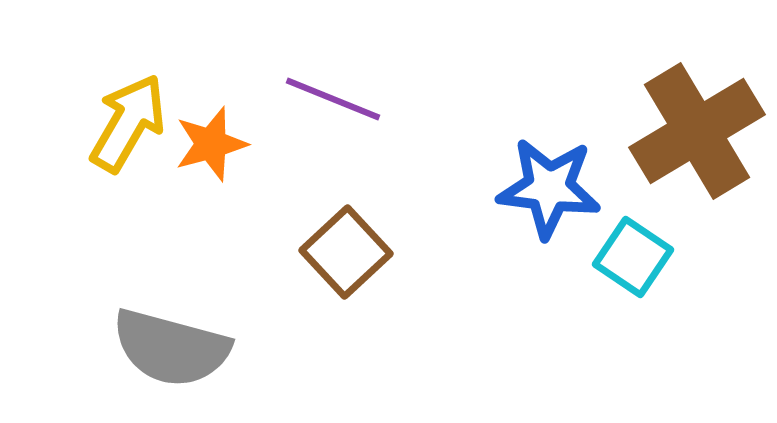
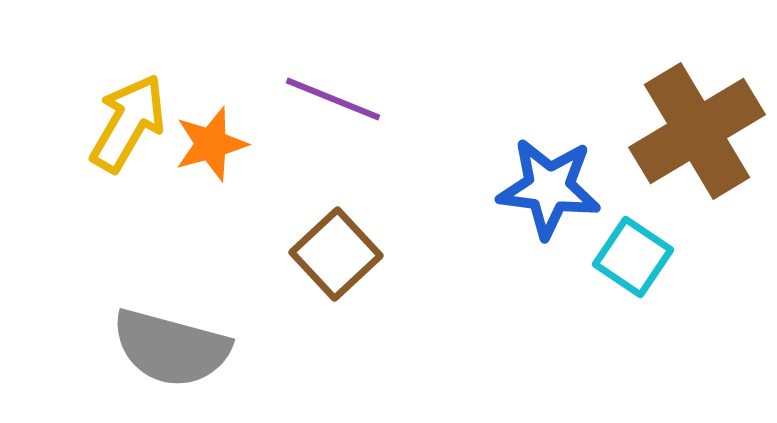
brown square: moved 10 px left, 2 px down
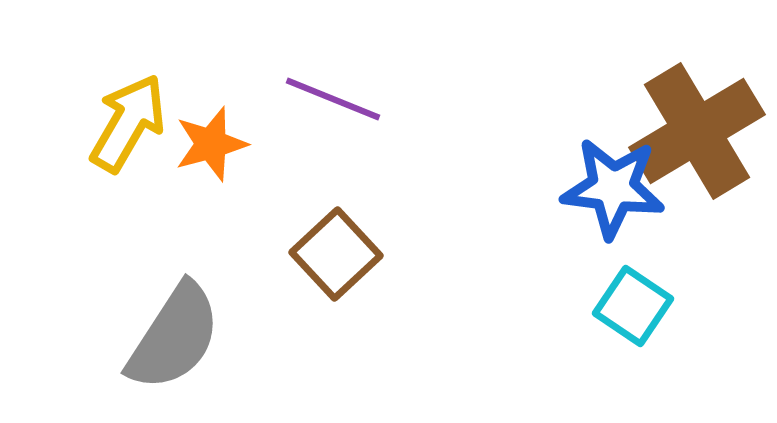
blue star: moved 64 px right
cyan square: moved 49 px down
gray semicircle: moved 3 px right, 11 px up; rotated 72 degrees counterclockwise
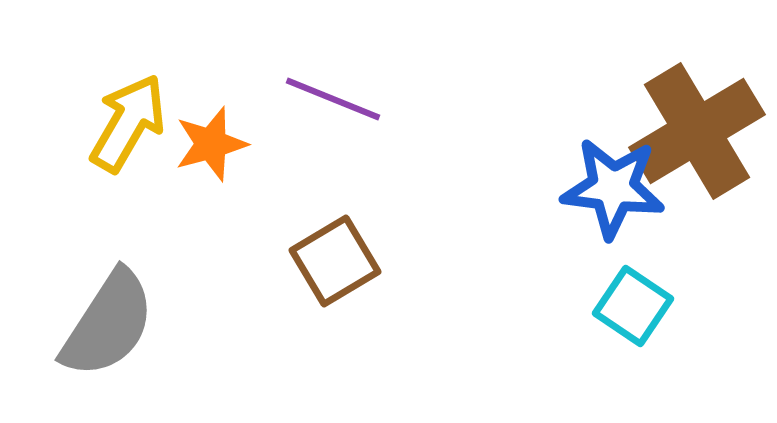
brown square: moved 1 px left, 7 px down; rotated 12 degrees clockwise
gray semicircle: moved 66 px left, 13 px up
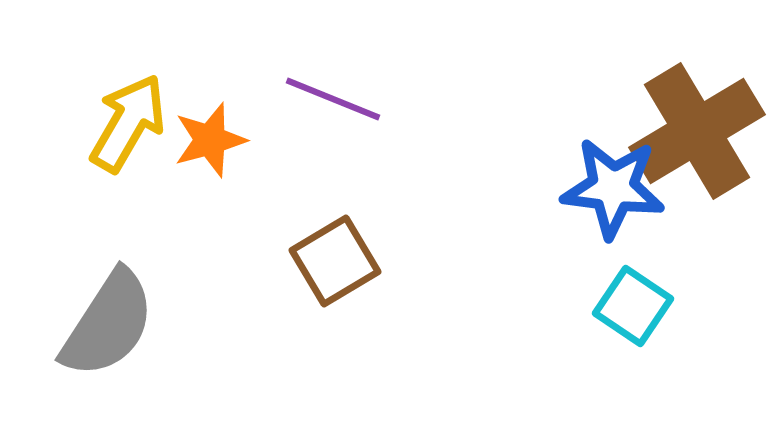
orange star: moved 1 px left, 4 px up
